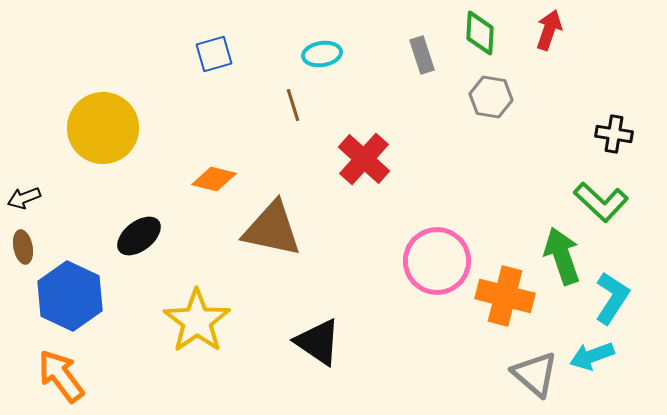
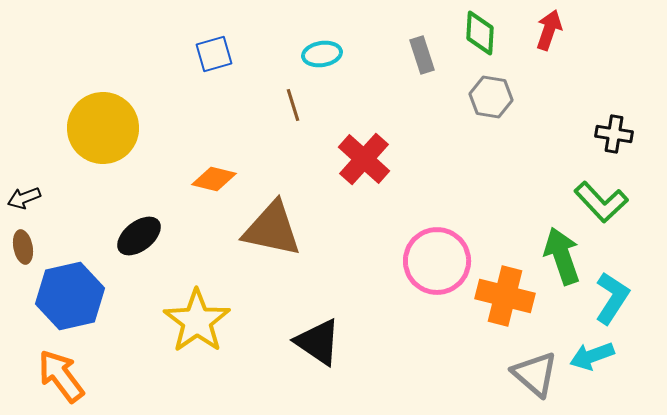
green L-shape: rotated 4 degrees clockwise
blue hexagon: rotated 22 degrees clockwise
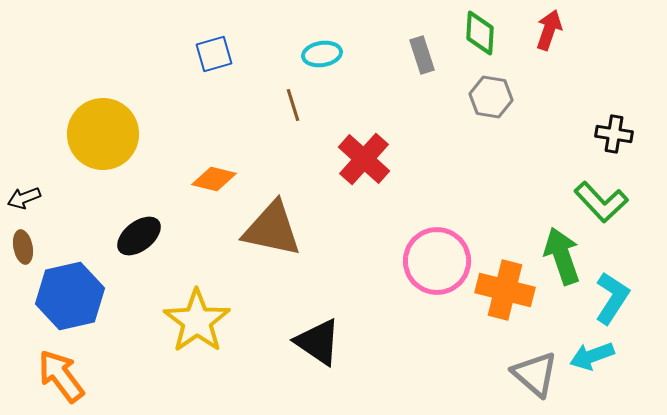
yellow circle: moved 6 px down
orange cross: moved 6 px up
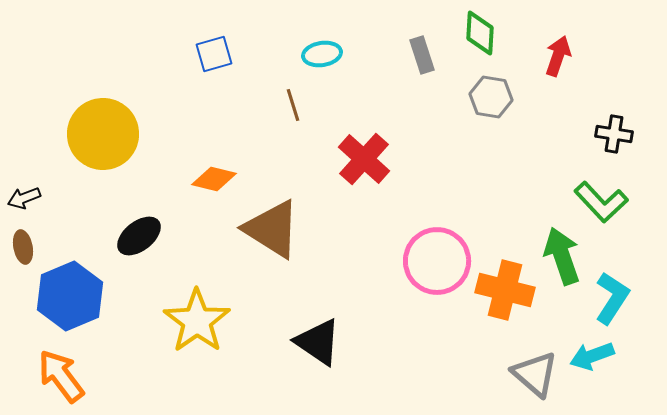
red arrow: moved 9 px right, 26 px down
brown triangle: rotated 20 degrees clockwise
blue hexagon: rotated 10 degrees counterclockwise
